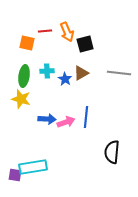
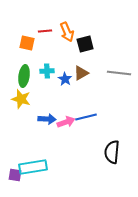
blue line: rotated 70 degrees clockwise
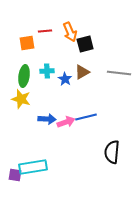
orange arrow: moved 3 px right
orange square: rotated 21 degrees counterclockwise
brown triangle: moved 1 px right, 1 px up
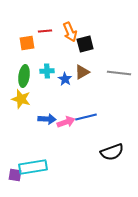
black semicircle: rotated 115 degrees counterclockwise
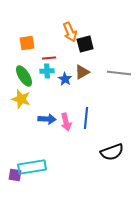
red line: moved 4 px right, 27 px down
green ellipse: rotated 40 degrees counterclockwise
blue line: moved 1 px down; rotated 70 degrees counterclockwise
pink arrow: rotated 96 degrees clockwise
cyan rectangle: moved 1 px left
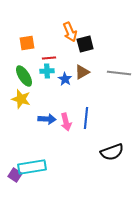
purple square: rotated 24 degrees clockwise
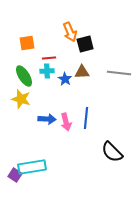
brown triangle: rotated 28 degrees clockwise
black semicircle: rotated 65 degrees clockwise
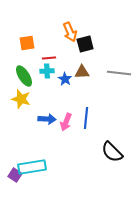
pink arrow: rotated 36 degrees clockwise
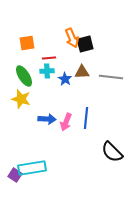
orange arrow: moved 2 px right, 6 px down
gray line: moved 8 px left, 4 px down
cyan rectangle: moved 1 px down
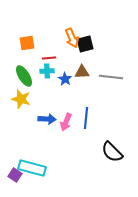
cyan rectangle: rotated 24 degrees clockwise
